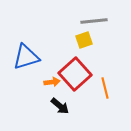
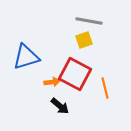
gray line: moved 5 px left; rotated 16 degrees clockwise
red square: rotated 20 degrees counterclockwise
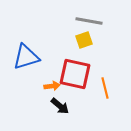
red square: rotated 16 degrees counterclockwise
orange arrow: moved 4 px down
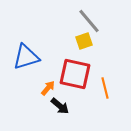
gray line: rotated 40 degrees clockwise
yellow square: moved 1 px down
orange arrow: moved 4 px left, 2 px down; rotated 42 degrees counterclockwise
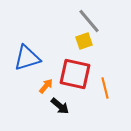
blue triangle: moved 1 px right, 1 px down
orange arrow: moved 2 px left, 2 px up
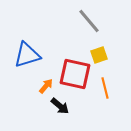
yellow square: moved 15 px right, 14 px down
blue triangle: moved 3 px up
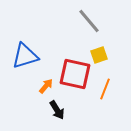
blue triangle: moved 2 px left, 1 px down
orange line: moved 1 px down; rotated 35 degrees clockwise
black arrow: moved 3 px left, 4 px down; rotated 18 degrees clockwise
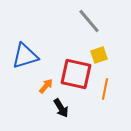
red square: moved 1 px right
orange line: rotated 10 degrees counterclockwise
black arrow: moved 4 px right, 2 px up
